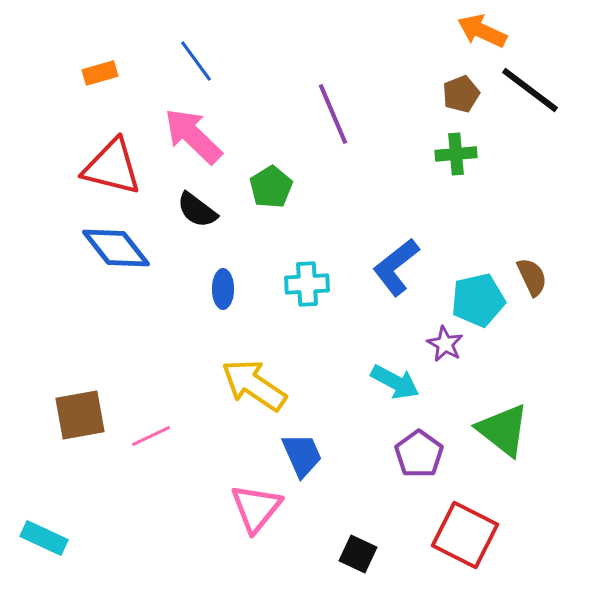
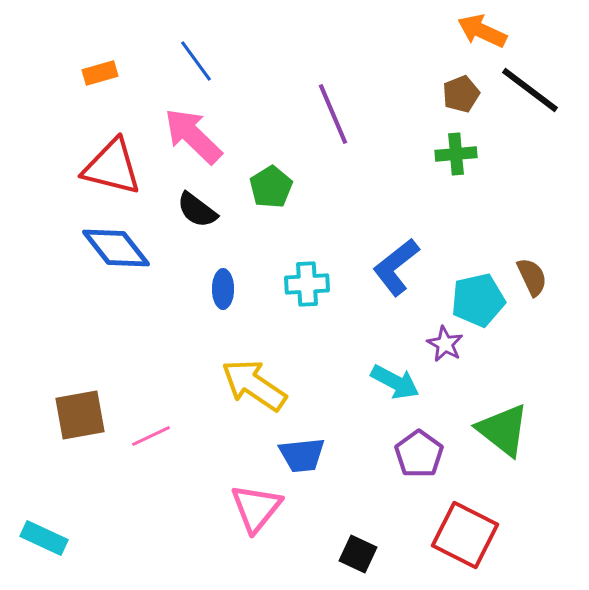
blue trapezoid: rotated 108 degrees clockwise
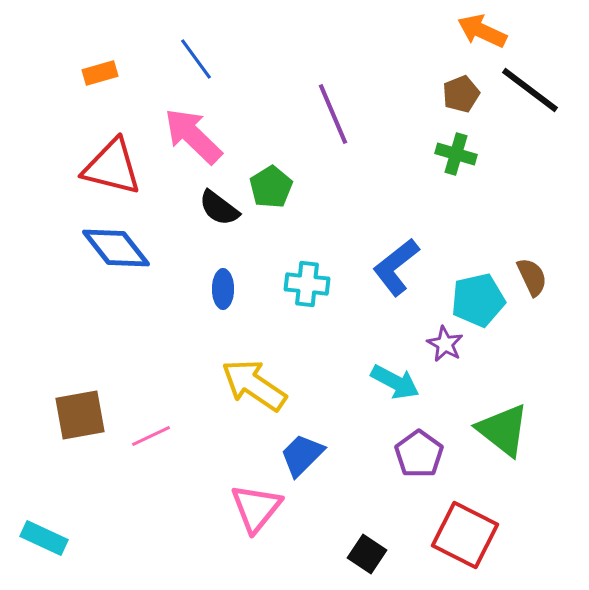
blue line: moved 2 px up
green cross: rotated 21 degrees clockwise
black semicircle: moved 22 px right, 2 px up
cyan cross: rotated 9 degrees clockwise
blue trapezoid: rotated 141 degrees clockwise
black square: moved 9 px right; rotated 9 degrees clockwise
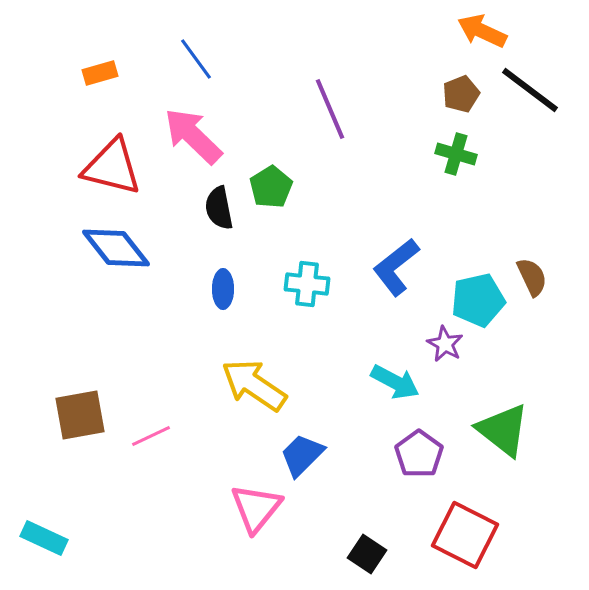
purple line: moved 3 px left, 5 px up
black semicircle: rotated 42 degrees clockwise
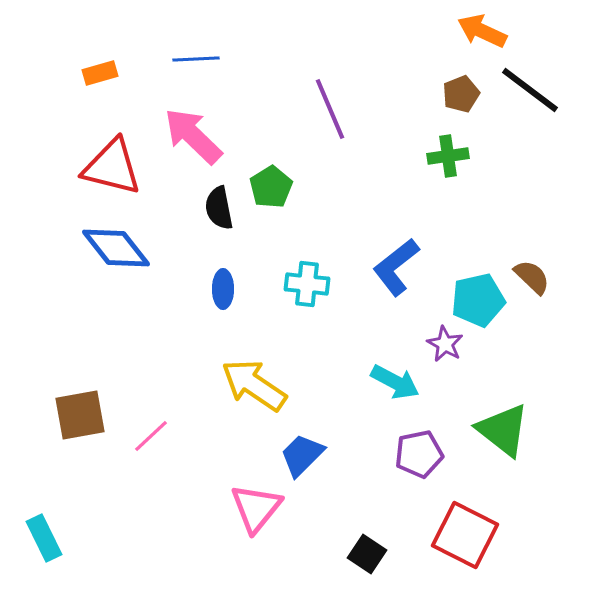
blue line: rotated 57 degrees counterclockwise
green cross: moved 8 px left, 2 px down; rotated 24 degrees counterclockwise
brown semicircle: rotated 21 degrees counterclockwise
pink line: rotated 18 degrees counterclockwise
purple pentagon: rotated 24 degrees clockwise
cyan rectangle: rotated 39 degrees clockwise
